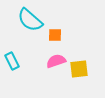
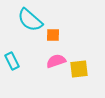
orange square: moved 2 px left
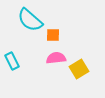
pink semicircle: moved 3 px up; rotated 12 degrees clockwise
yellow square: rotated 24 degrees counterclockwise
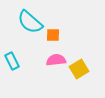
cyan semicircle: moved 2 px down
pink semicircle: moved 2 px down
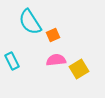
cyan semicircle: rotated 16 degrees clockwise
orange square: rotated 24 degrees counterclockwise
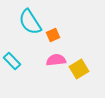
cyan rectangle: rotated 18 degrees counterclockwise
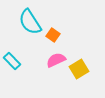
orange square: rotated 32 degrees counterclockwise
pink semicircle: rotated 18 degrees counterclockwise
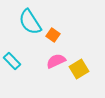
pink semicircle: moved 1 px down
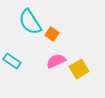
orange square: moved 1 px left, 1 px up
cyan rectangle: rotated 12 degrees counterclockwise
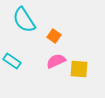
cyan semicircle: moved 6 px left, 2 px up
orange square: moved 2 px right, 2 px down
yellow square: rotated 36 degrees clockwise
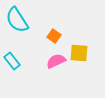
cyan semicircle: moved 7 px left
cyan rectangle: rotated 18 degrees clockwise
yellow square: moved 16 px up
